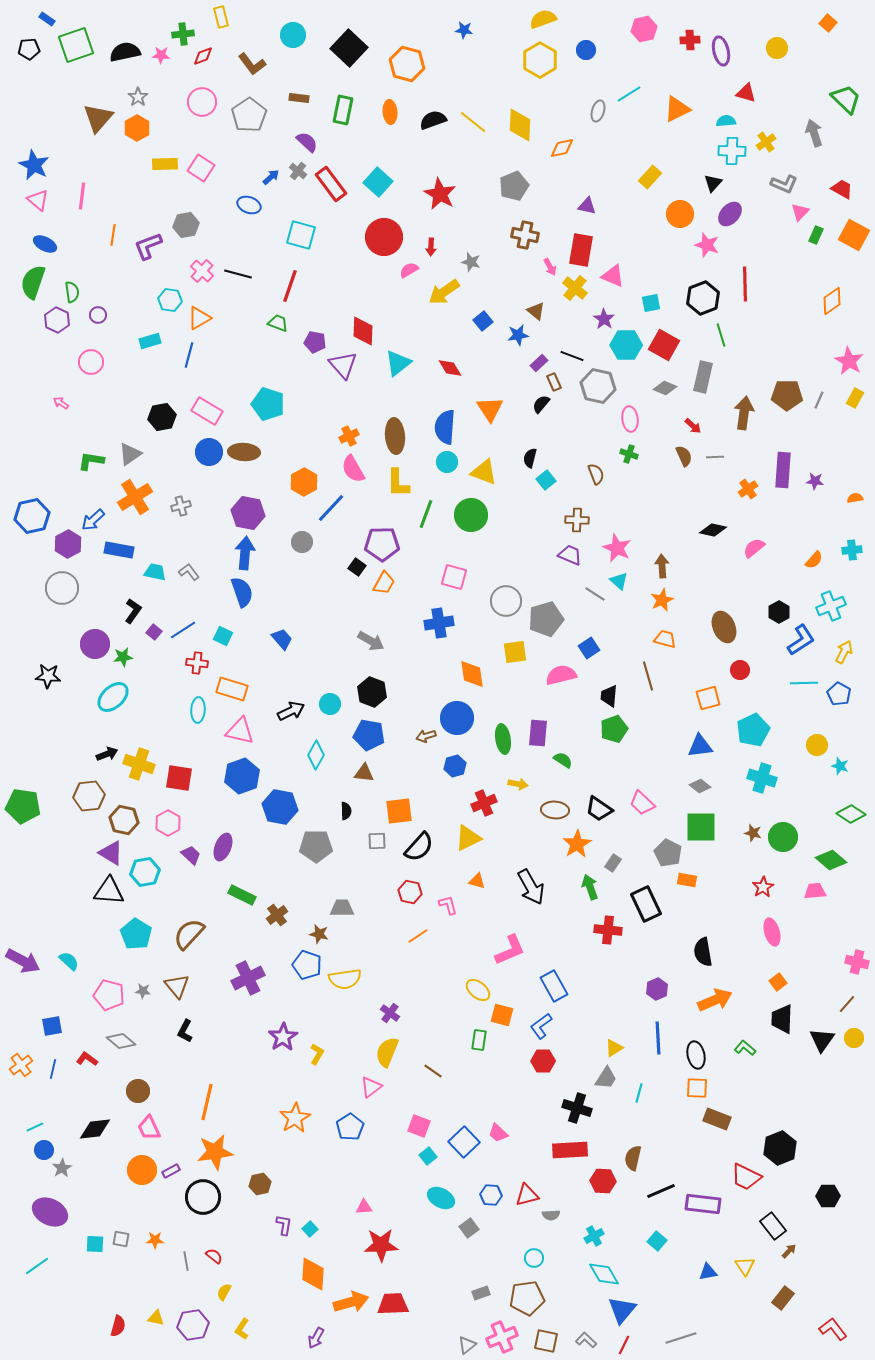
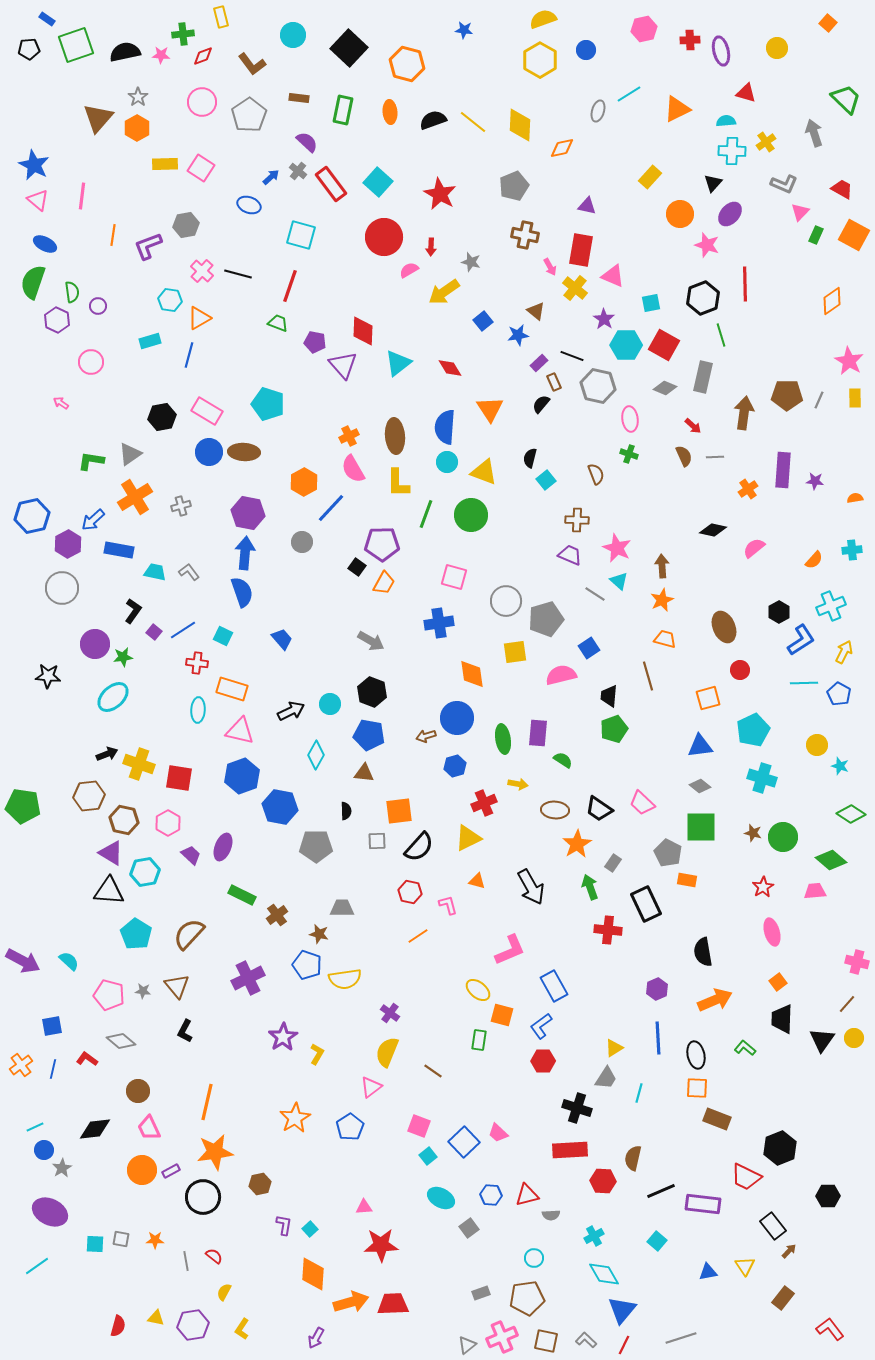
purple circle at (98, 315): moved 9 px up
yellow rectangle at (855, 398): rotated 30 degrees counterclockwise
red L-shape at (833, 1329): moved 3 px left
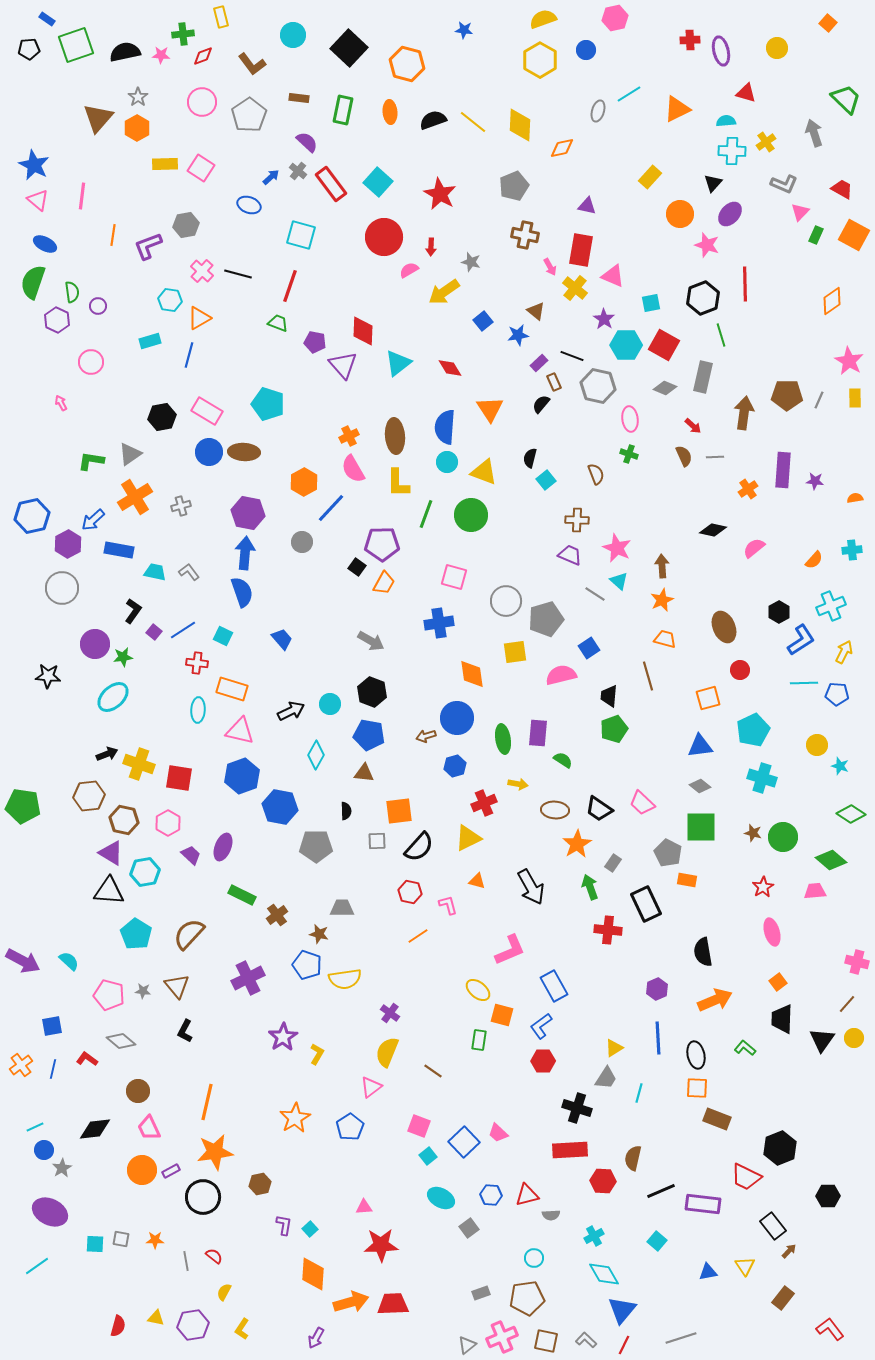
pink hexagon at (644, 29): moved 29 px left, 11 px up
pink arrow at (61, 403): rotated 28 degrees clockwise
blue pentagon at (839, 694): moved 2 px left; rotated 25 degrees counterclockwise
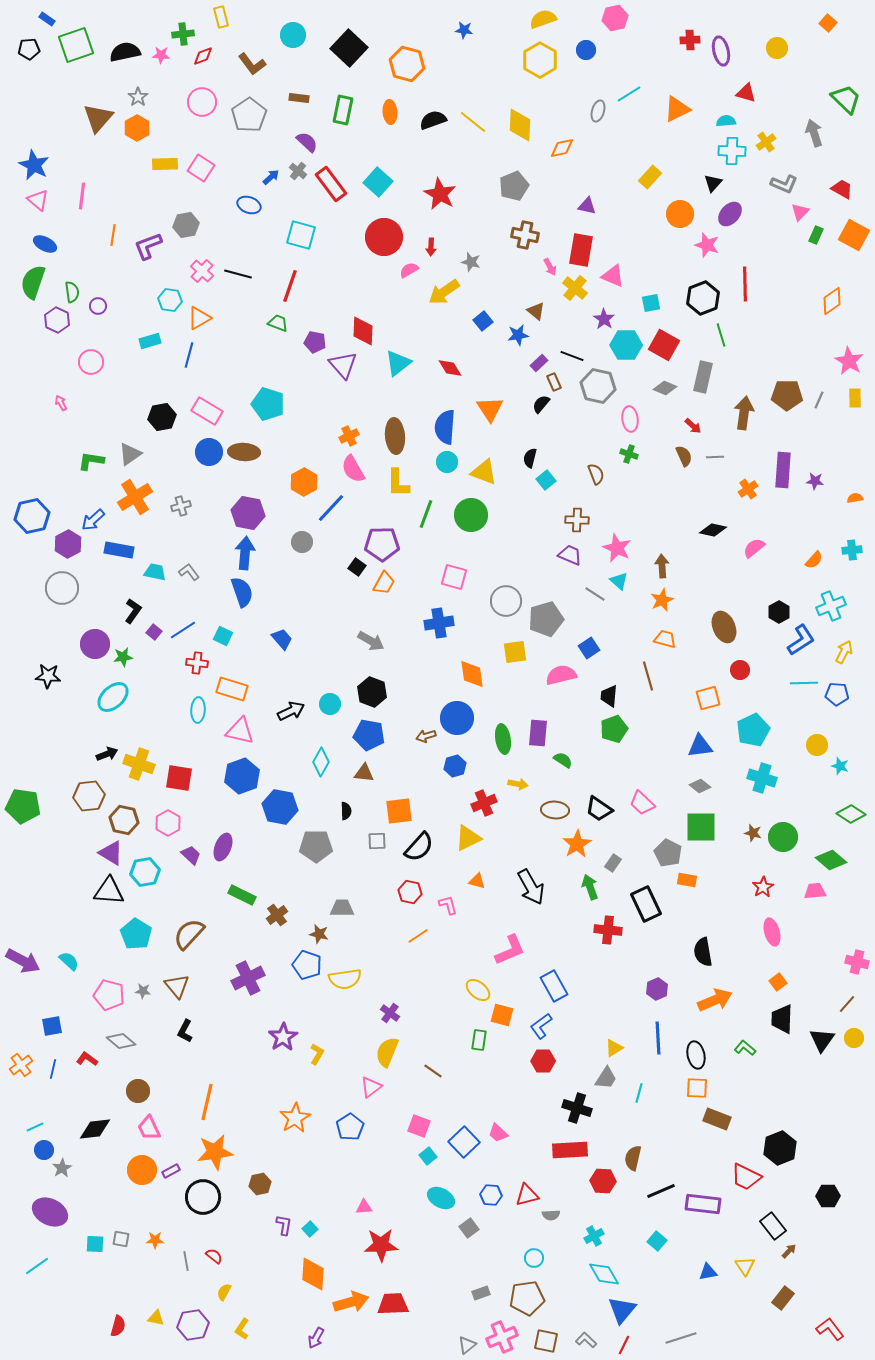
cyan diamond at (316, 755): moved 5 px right, 7 px down
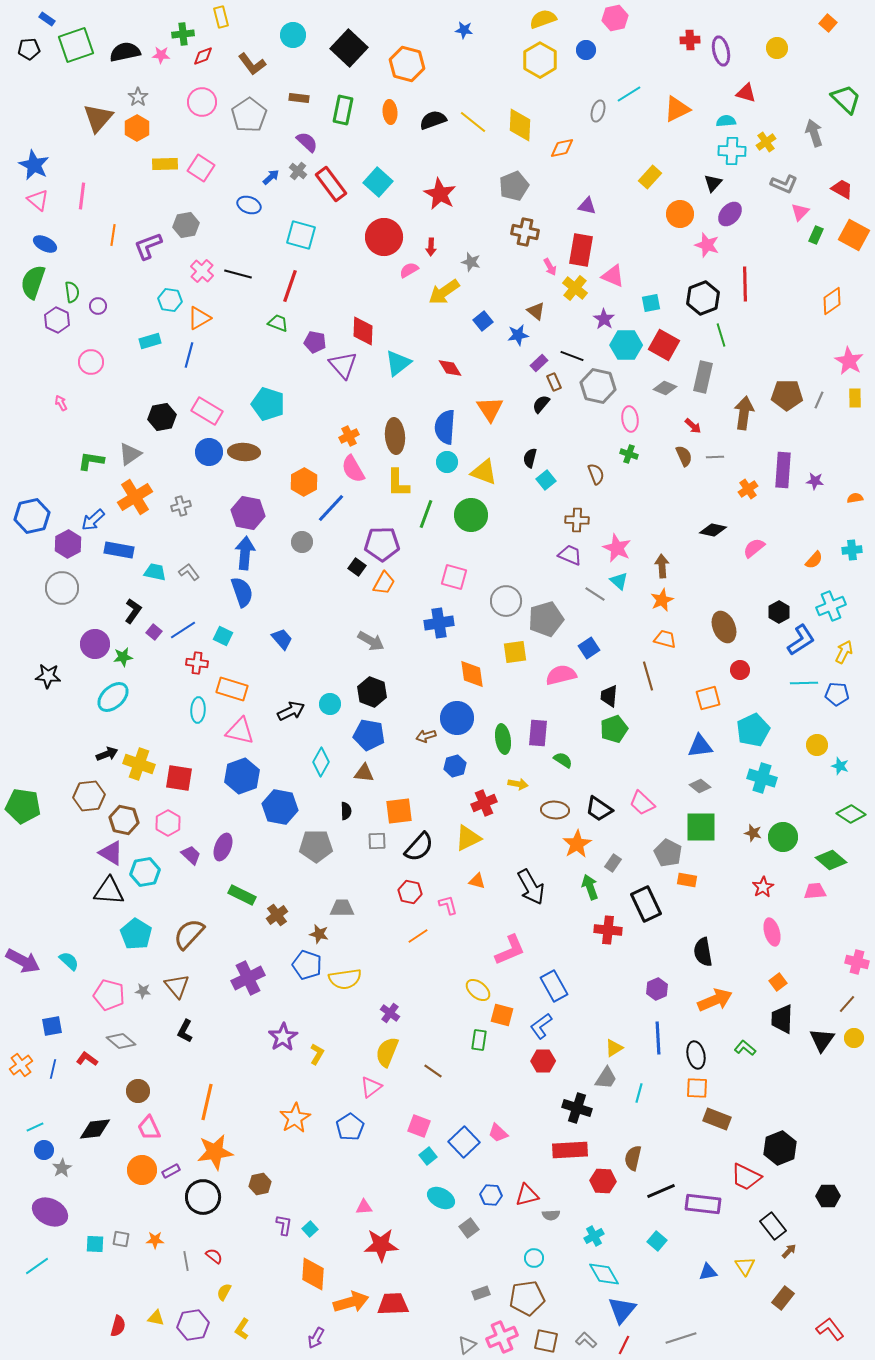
brown cross at (525, 235): moved 3 px up
